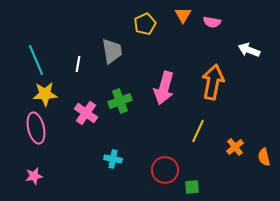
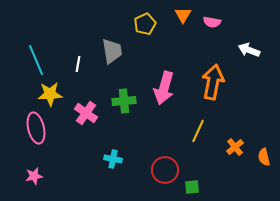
yellow star: moved 5 px right
green cross: moved 4 px right; rotated 15 degrees clockwise
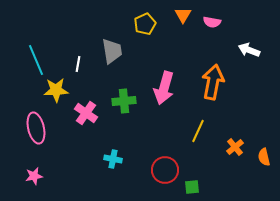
yellow star: moved 6 px right, 4 px up
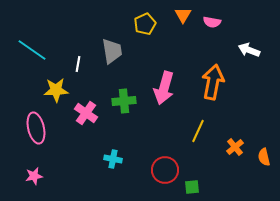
cyan line: moved 4 px left, 10 px up; rotated 32 degrees counterclockwise
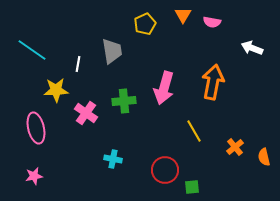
white arrow: moved 3 px right, 2 px up
yellow line: moved 4 px left; rotated 55 degrees counterclockwise
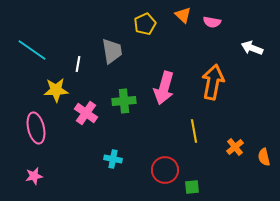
orange triangle: rotated 18 degrees counterclockwise
yellow line: rotated 20 degrees clockwise
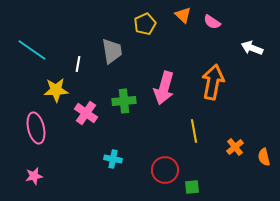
pink semicircle: rotated 24 degrees clockwise
